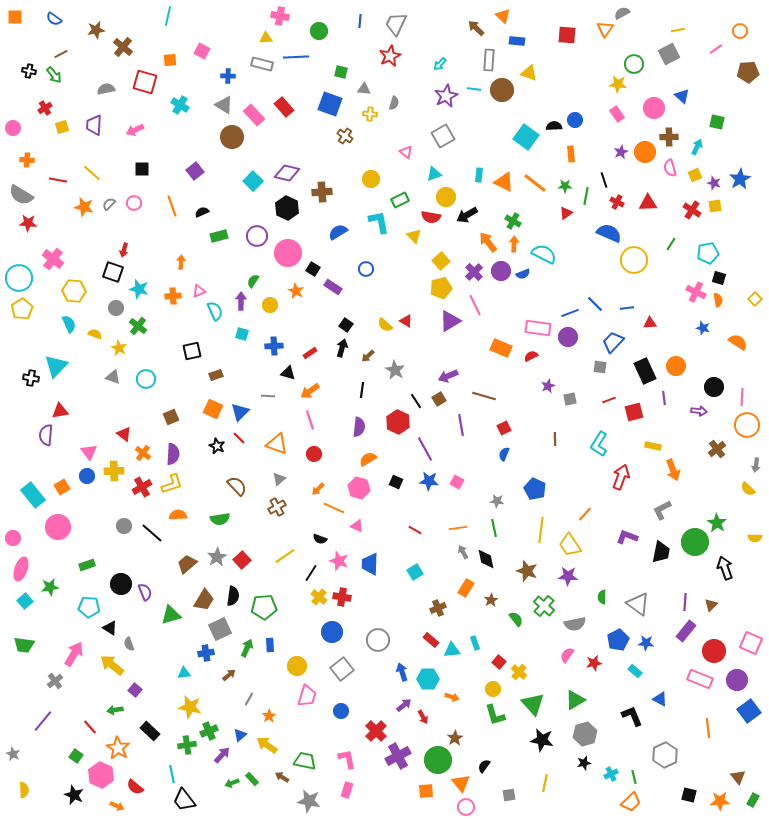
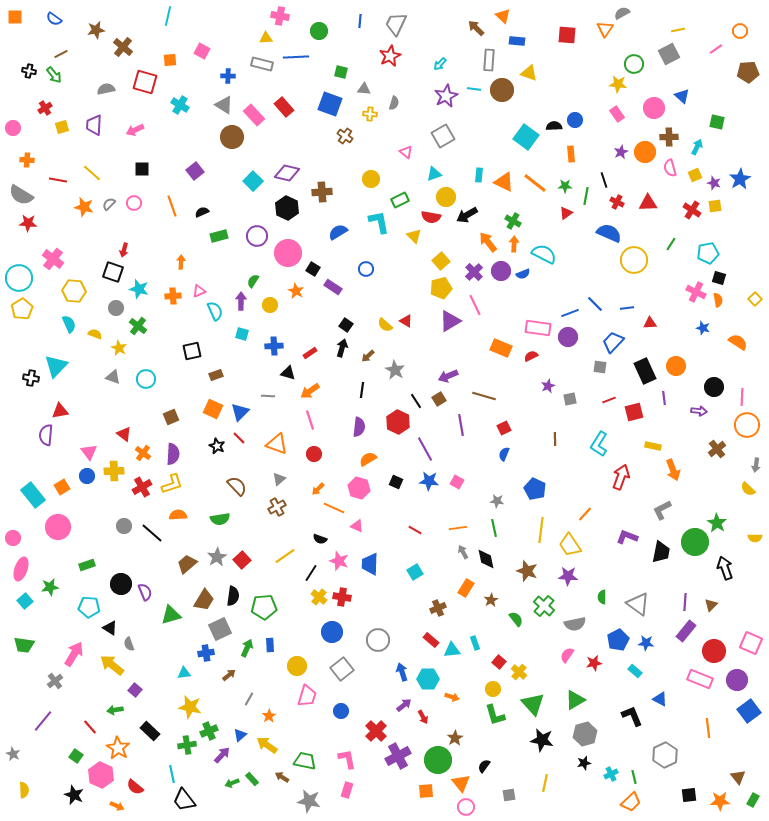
black square at (689, 795): rotated 21 degrees counterclockwise
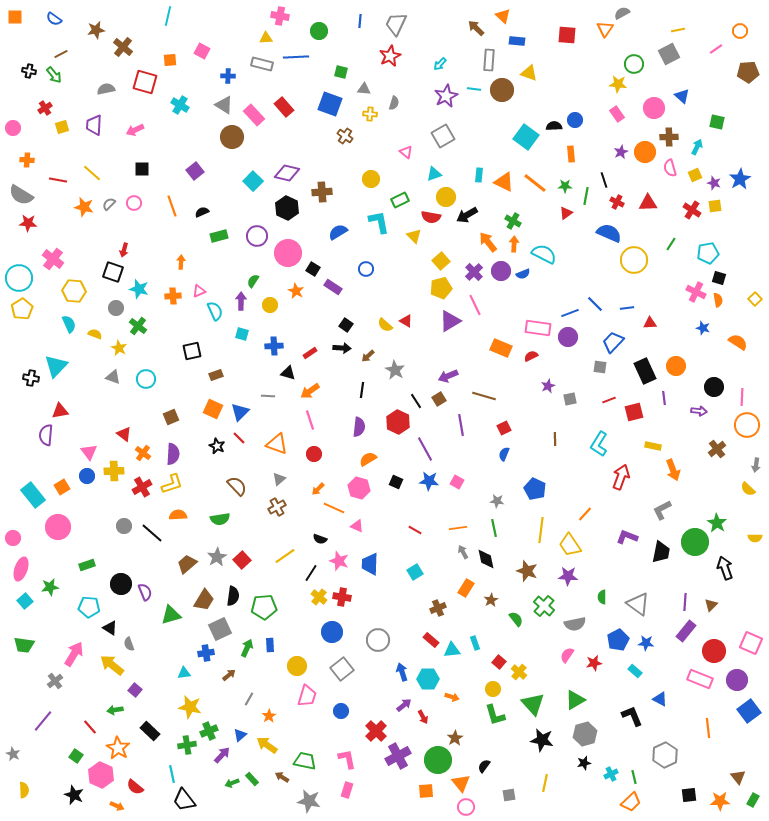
black arrow at (342, 348): rotated 78 degrees clockwise
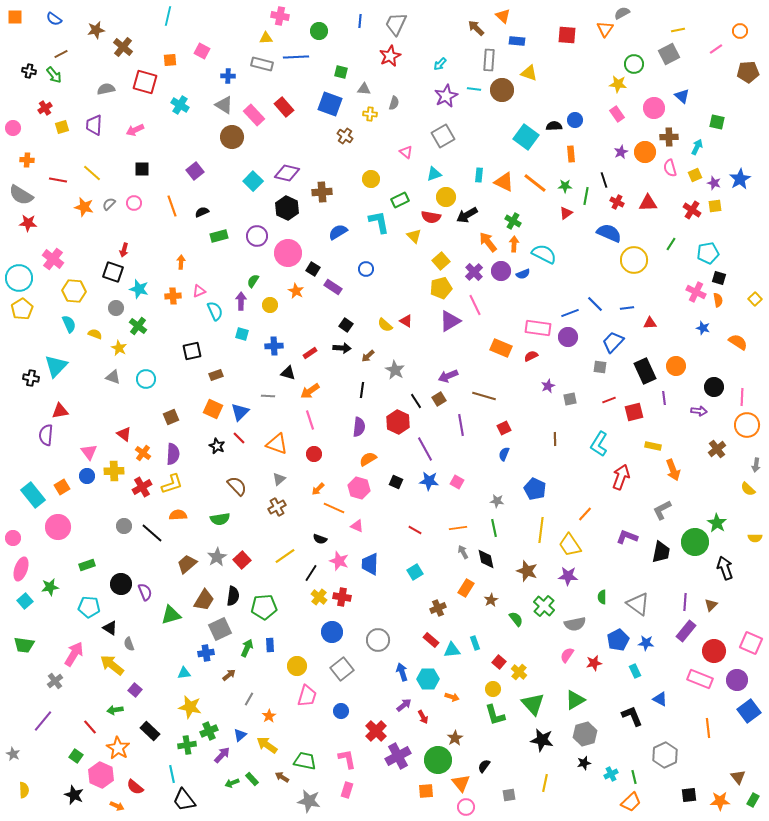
cyan rectangle at (635, 671): rotated 24 degrees clockwise
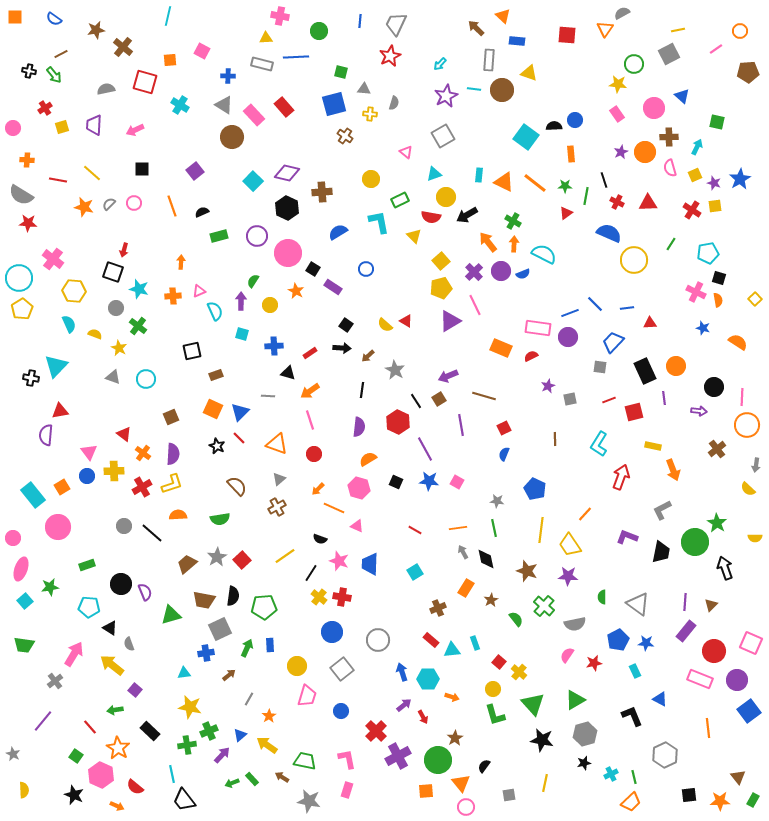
blue square at (330, 104): moved 4 px right; rotated 35 degrees counterclockwise
brown trapezoid at (204, 600): rotated 70 degrees clockwise
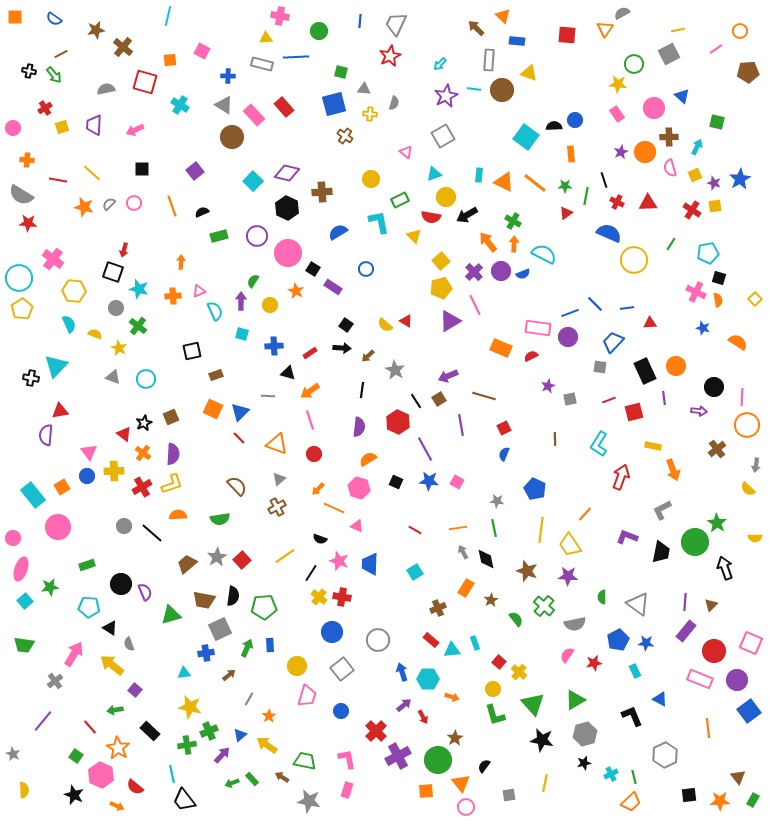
black star at (217, 446): moved 73 px left, 23 px up; rotated 21 degrees clockwise
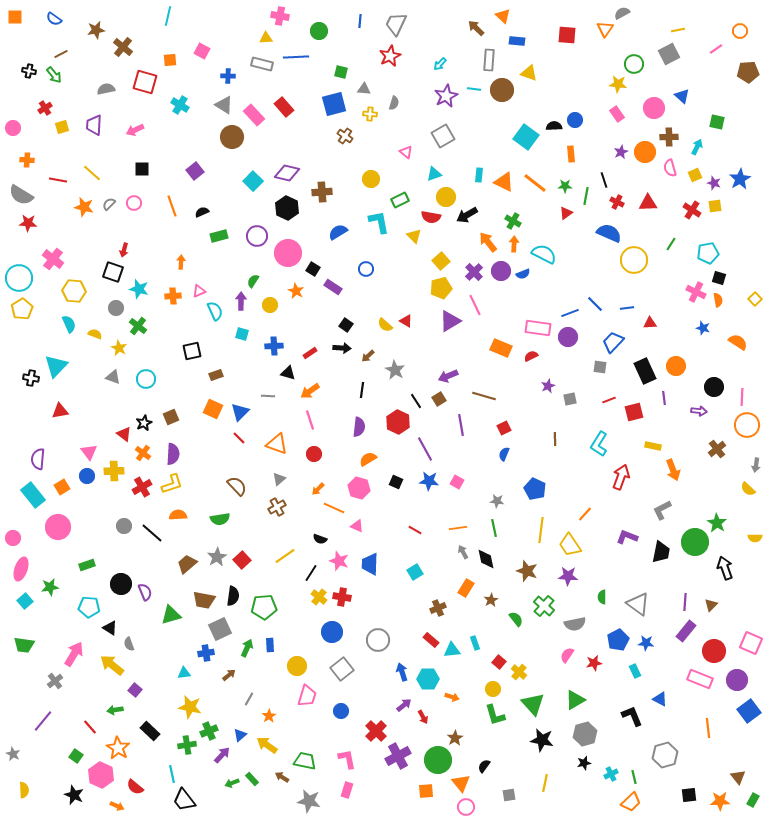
purple semicircle at (46, 435): moved 8 px left, 24 px down
gray hexagon at (665, 755): rotated 10 degrees clockwise
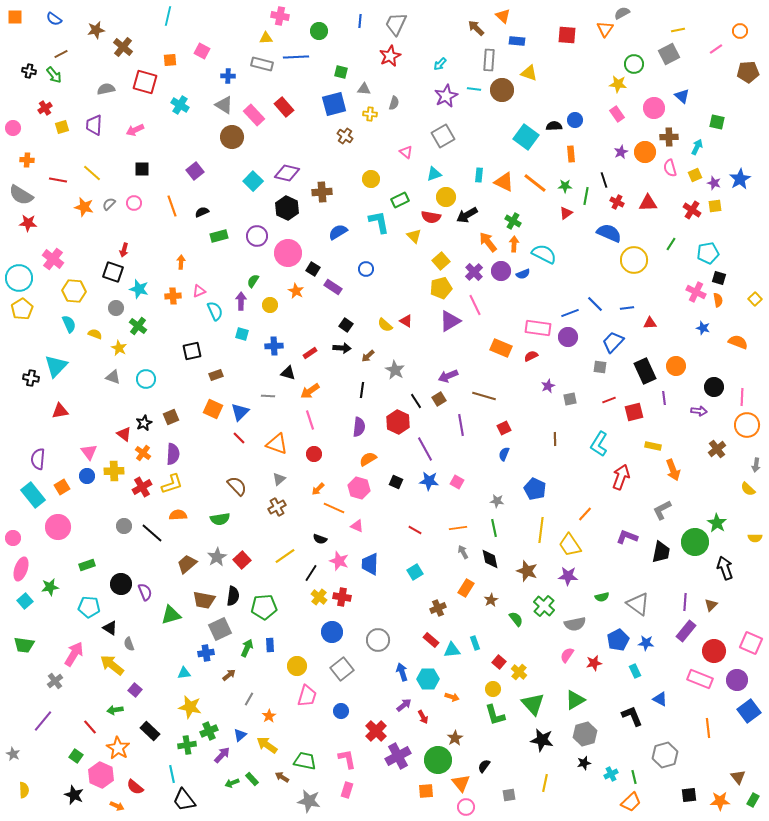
orange semicircle at (738, 342): rotated 12 degrees counterclockwise
black diamond at (486, 559): moved 4 px right
green semicircle at (602, 597): rotated 104 degrees counterclockwise
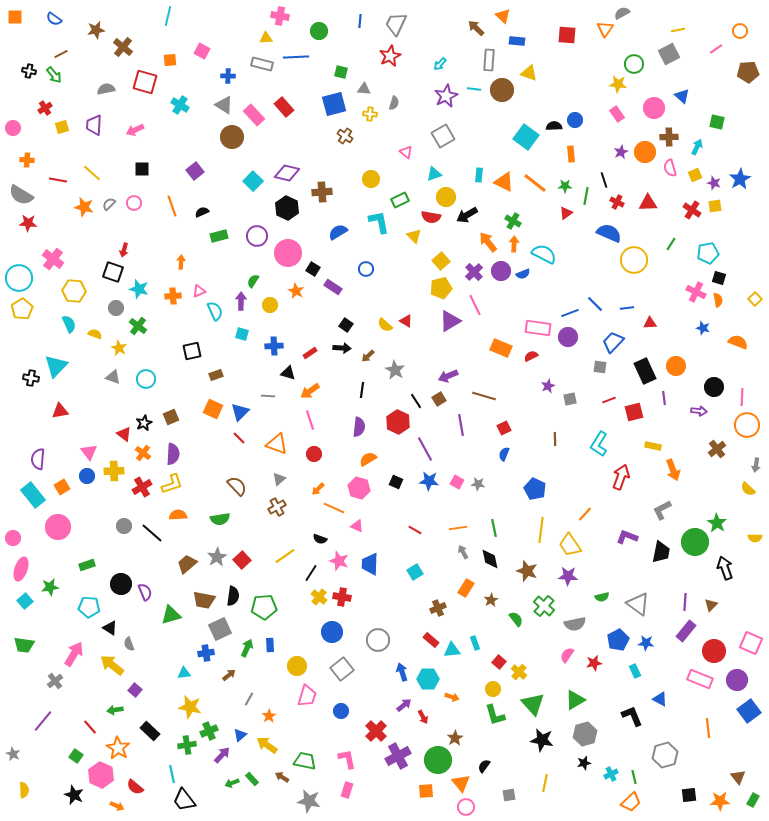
gray star at (497, 501): moved 19 px left, 17 px up
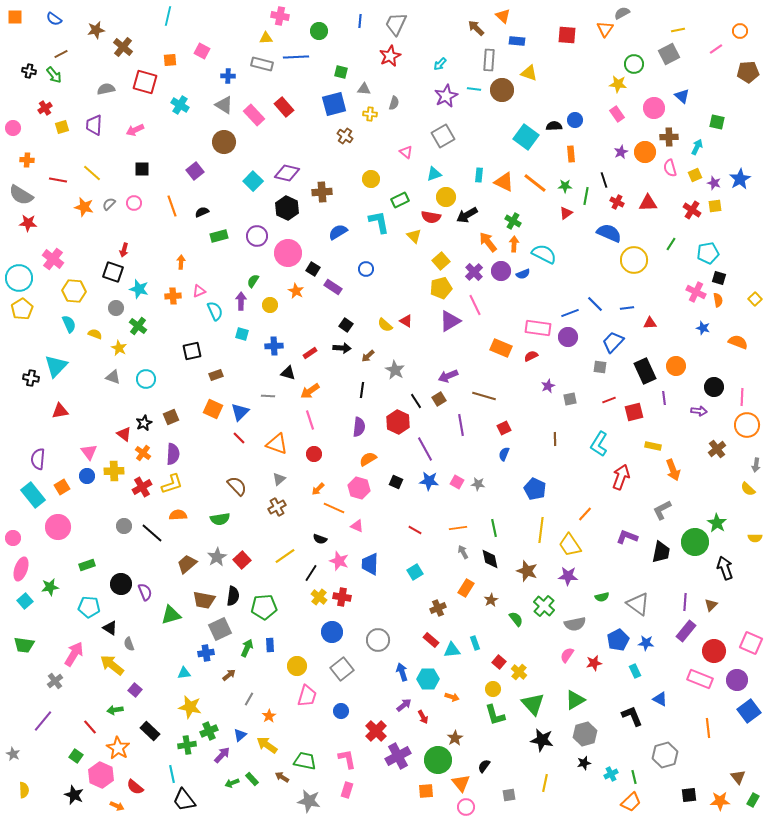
brown circle at (232, 137): moved 8 px left, 5 px down
